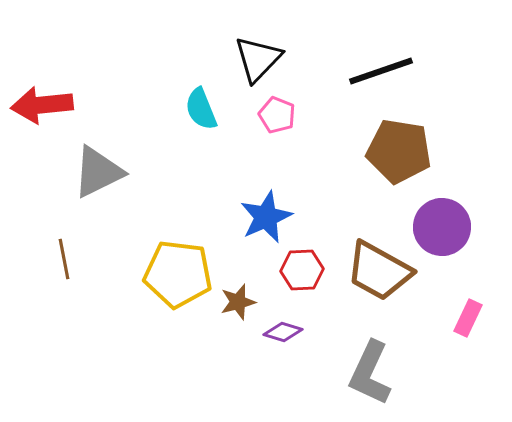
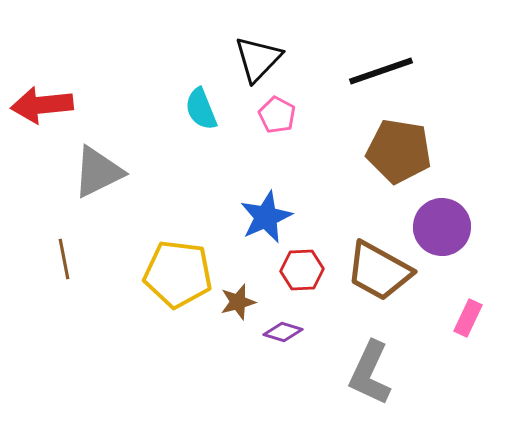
pink pentagon: rotated 6 degrees clockwise
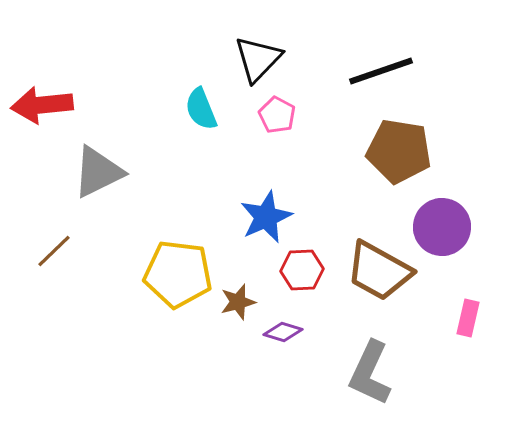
brown line: moved 10 px left, 8 px up; rotated 57 degrees clockwise
pink rectangle: rotated 12 degrees counterclockwise
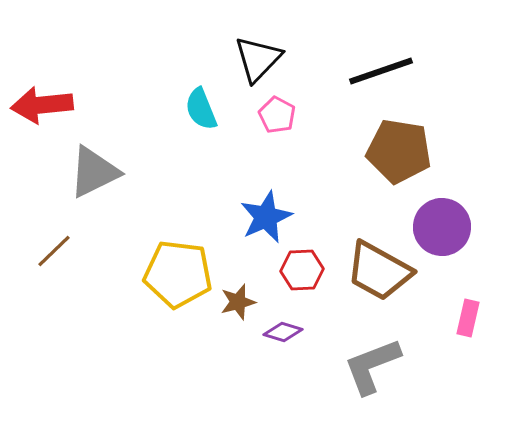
gray triangle: moved 4 px left
gray L-shape: moved 2 px right, 7 px up; rotated 44 degrees clockwise
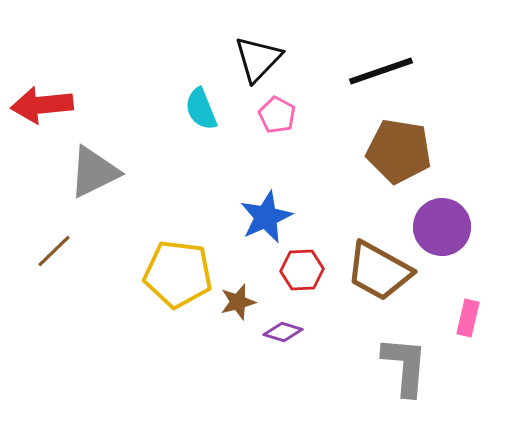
gray L-shape: moved 33 px right; rotated 116 degrees clockwise
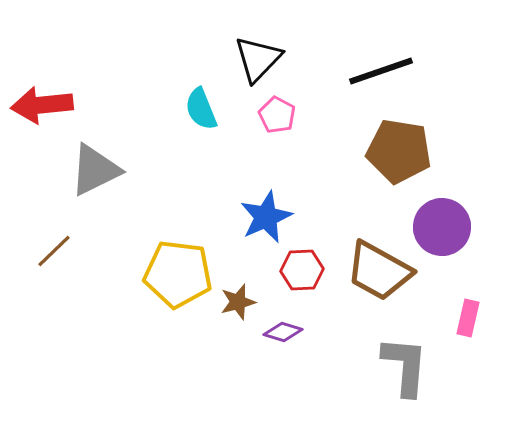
gray triangle: moved 1 px right, 2 px up
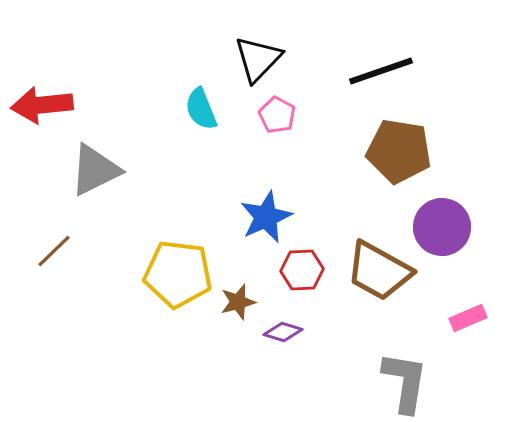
pink rectangle: rotated 54 degrees clockwise
gray L-shape: moved 16 px down; rotated 4 degrees clockwise
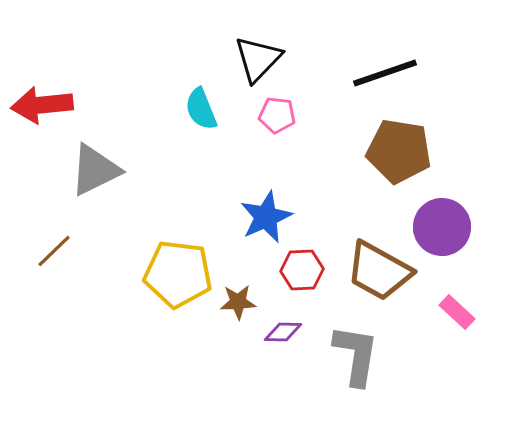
black line: moved 4 px right, 2 px down
pink pentagon: rotated 21 degrees counterclockwise
brown star: rotated 12 degrees clockwise
pink rectangle: moved 11 px left, 6 px up; rotated 66 degrees clockwise
purple diamond: rotated 15 degrees counterclockwise
gray L-shape: moved 49 px left, 27 px up
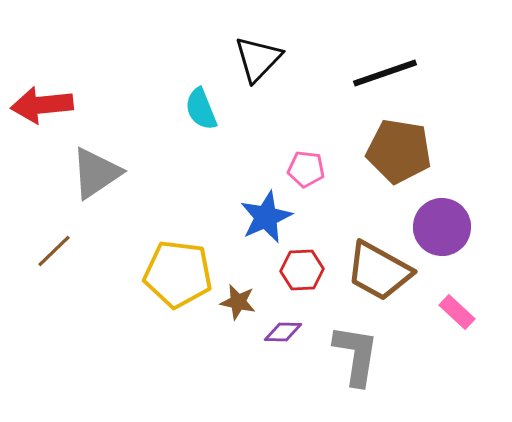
pink pentagon: moved 29 px right, 54 px down
gray triangle: moved 1 px right, 3 px down; rotated 8 degrees counterclockwise
brown star: rotated 15 degrees clockwise
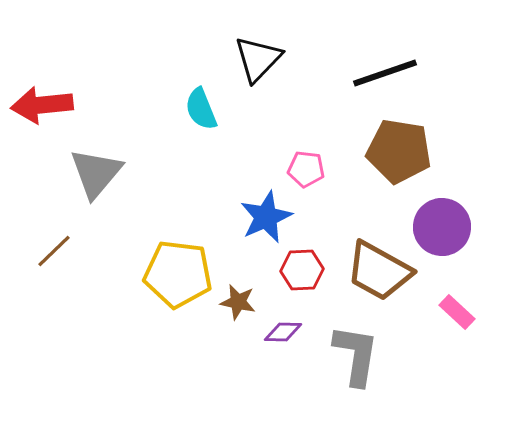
gray triangle: rotated 16 degrees counterclockwise
